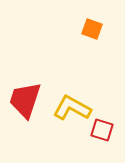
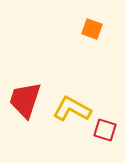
yellow L-shape: moved 1 px down
red square: moved 3 px right
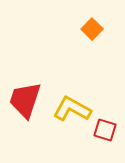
orange square: rotated 25 degrees clockwise
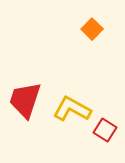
red square: rotated 15 degrees clockwise
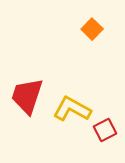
red trapezoid: moved 2 px right, 4 px up
red square: rotated 30 degrees clockwise
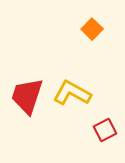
yellow L-shape: moved 16 px up
